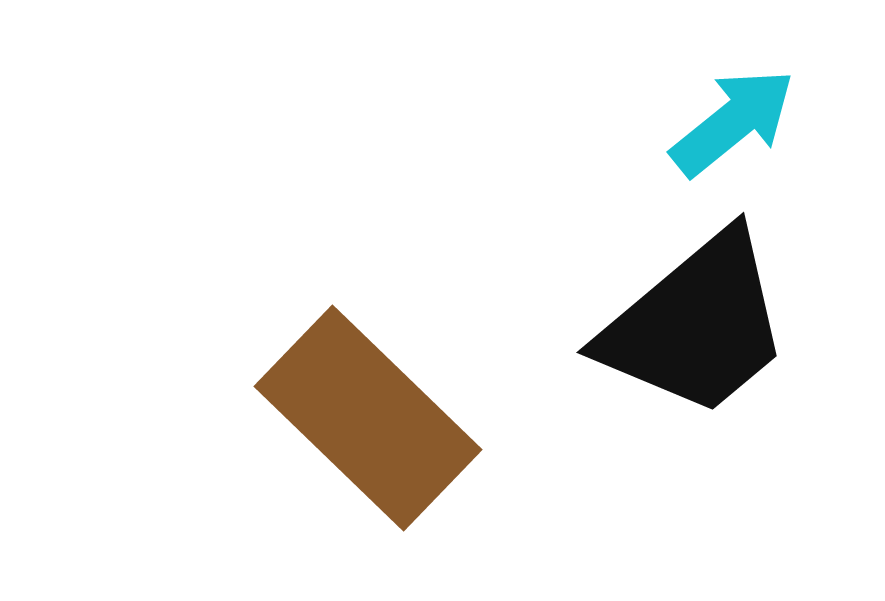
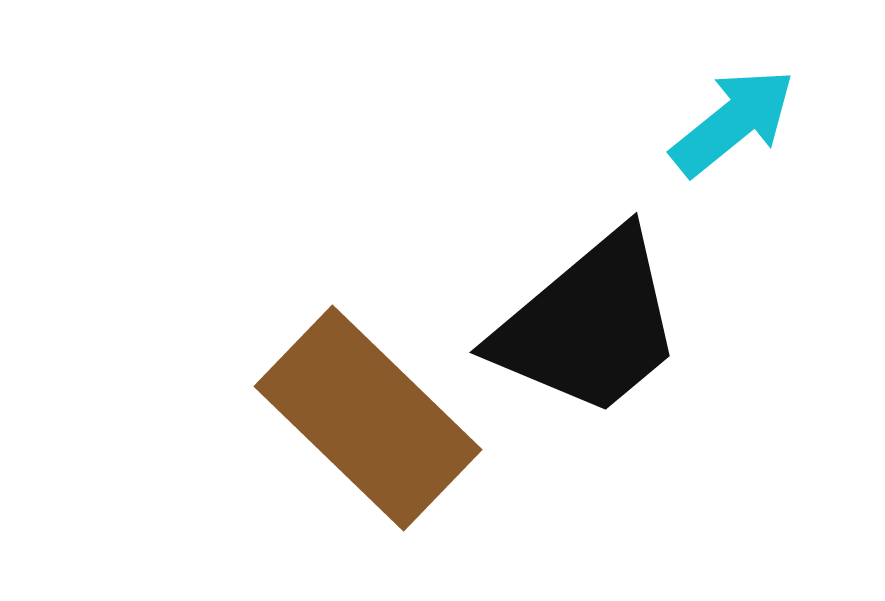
black trapezoid: moved 107 px left
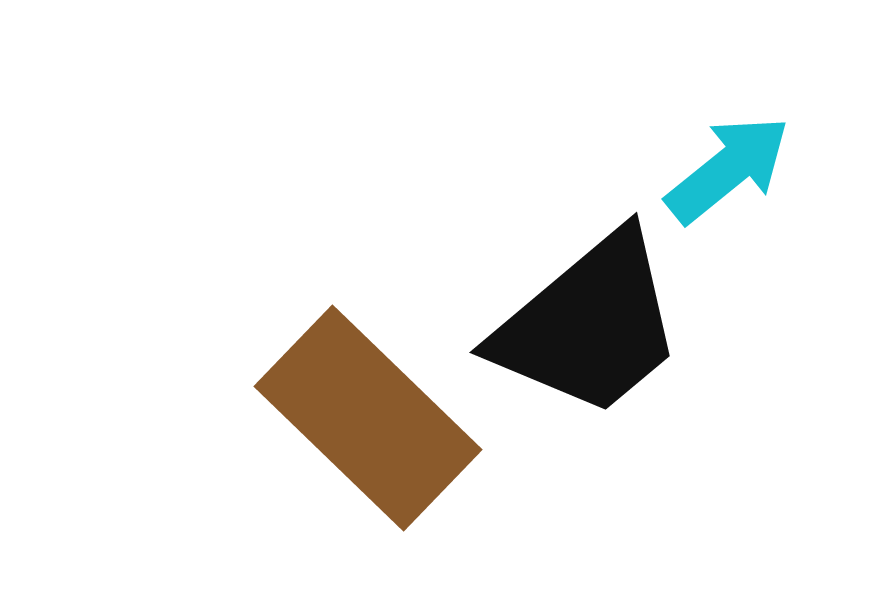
cyan arrow: moved 5 px left, 47 px down
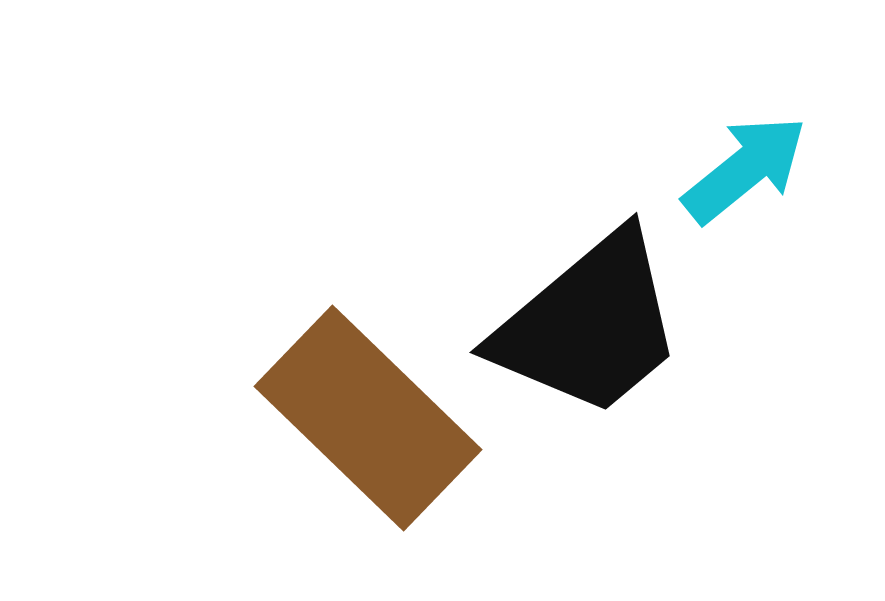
cyan arrow: moved 17 px right
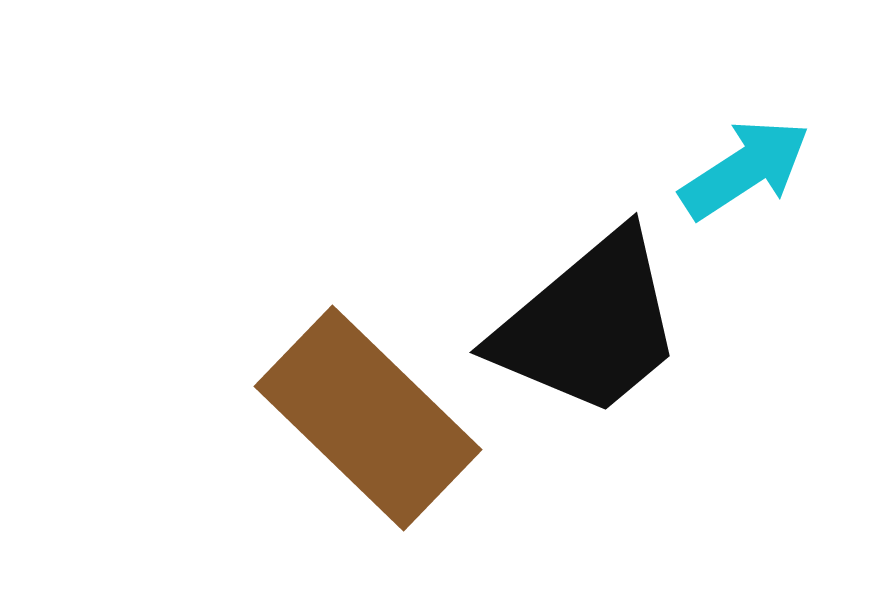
cyan arrow: rotated 6 degrees clockwise
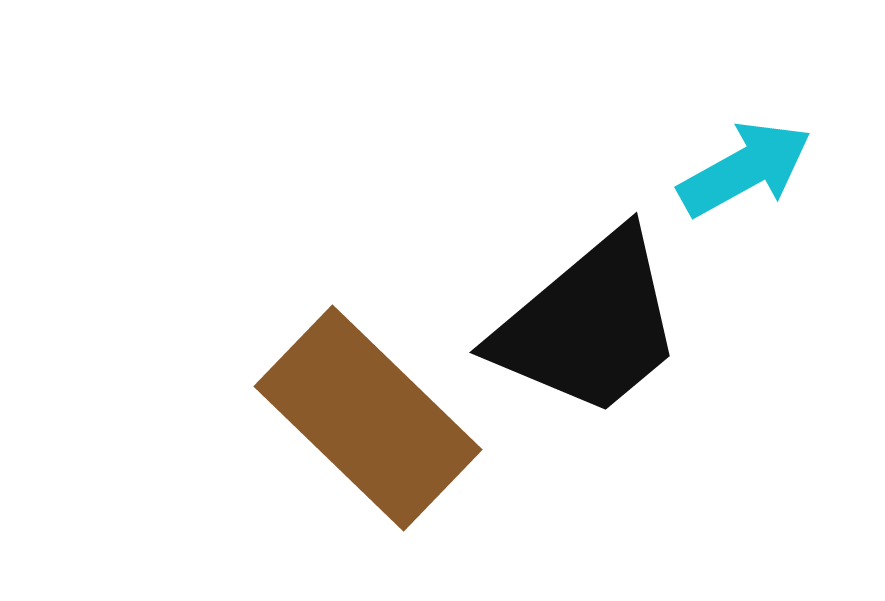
cyan arrow: rotated 4 degrees clockwise
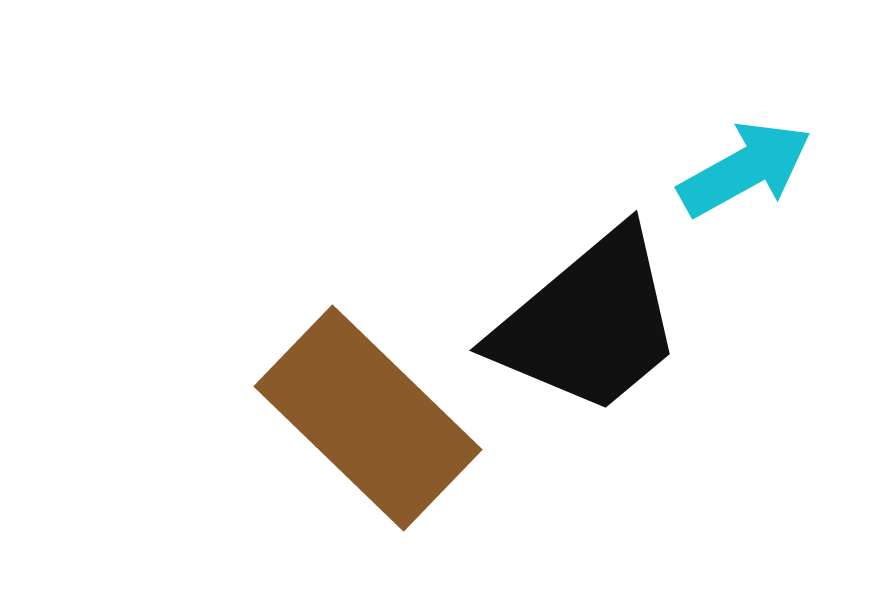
black trapezoid: moved 2 px up
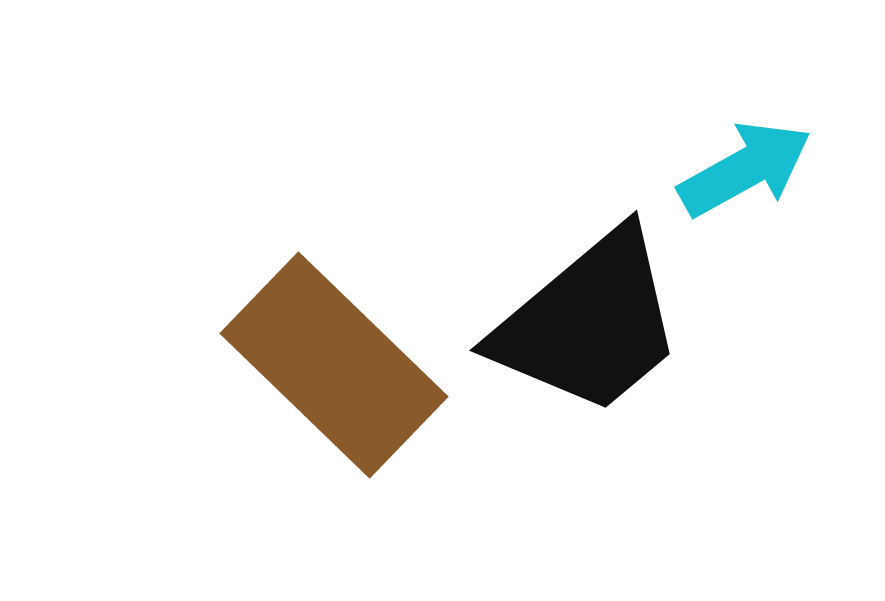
brown rectangle: moved 34 px left, 53 px up
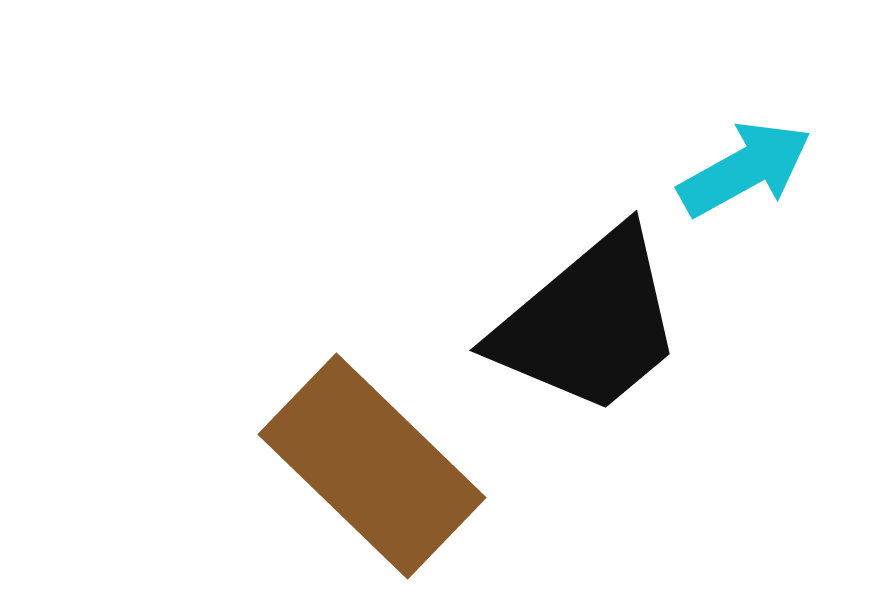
brown rectangle: moved 38 px right, 101 px down
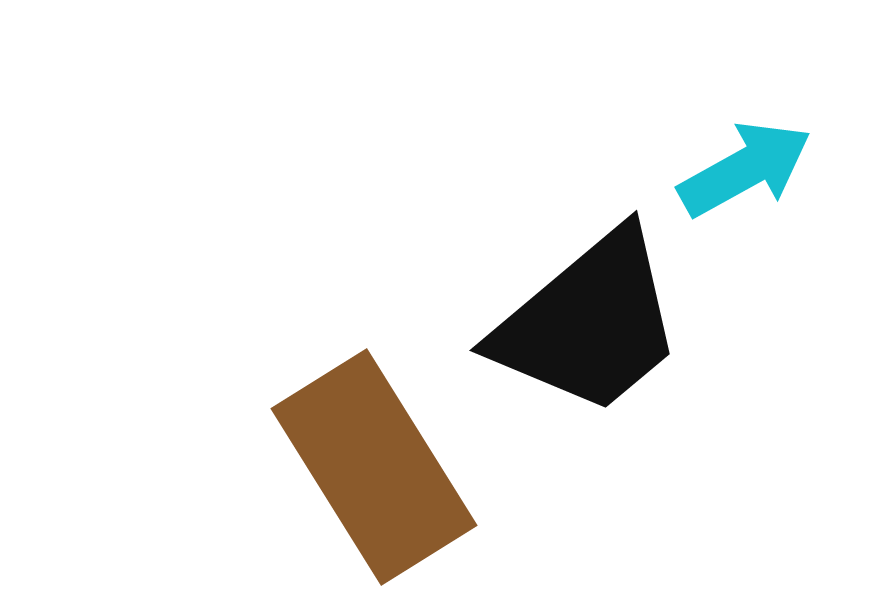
brown rectangle: moved 2 px right, 1 px down; rotated 14 degrees clockwise
